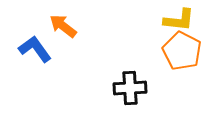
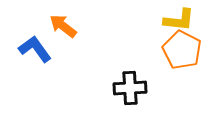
orange pentagon: moved 1 px up
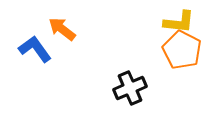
yellow L-shape: moved 2 px down
orange arrow: moved 1 px left, 3 px down
black cross: rotated 20 degrees counterclockwise
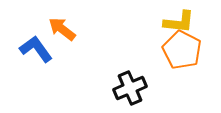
blue L-shape: moved 1 px right
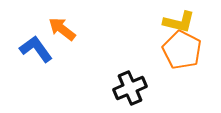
yellow L-shape: rotated 8 degrees clockwise
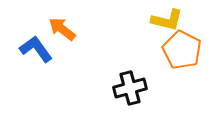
yellow L-shape: moved 12 px left, 2 px up
black cross: rotated 8 degrees clockwise
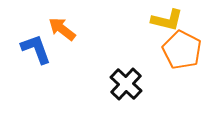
blue L-shape: rotated 16 degrees clockwise
black cross: moved 4 px left, 4 px up; rotated 32 degrees counterclockwise
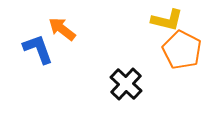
blue L-shape: moved 2 px right
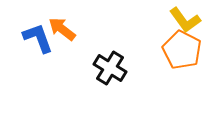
yellow L-shape: moved 18 px right; rotated 40 degrees clockwise
blue L-shape: moved 11 px up
black cross: moved 16 px left, 16 px up; rotated 12 degrees counterclockwise
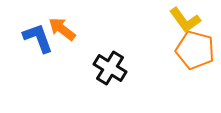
orange pentagon: moved 13 px right; rotated 12 degrees counterclockwise
